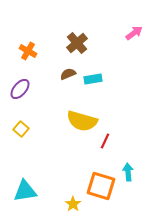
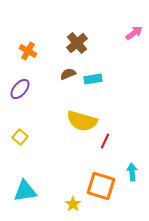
yellow square: moved 1 px left, 8 px down
cyan arrow: moved 4 px right
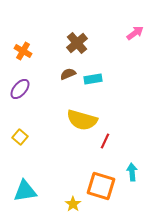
pink arrow: moved 1 px right
orange cross: moved 5 px left
yellow semicircle: moved 1 px up
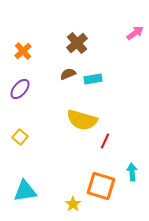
orange cross: rotated 18 degrees clockwise
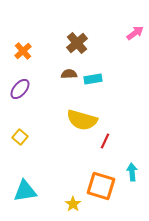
brown semicircle: moved 1 px right; rotated 21 degrees clockwise
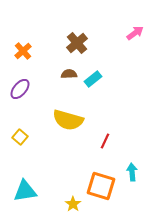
cyan rectangle: rotated 30 degrees counterclockwise
yellow semicircle: moved 14 px left
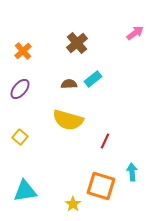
brown semicircle: moved 10 px down
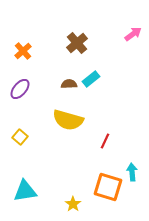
pink arrow: moved 2 px left, 1 px down
cyan rectangle: moved 2 px left
orange square: moved 7 px right, 1 px down
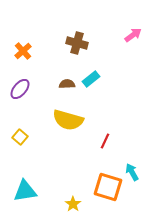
pink arrow: moved 1 px down
brown cross: rotated 35 degrees counterclockwise
brown semicircle: moved 2 px left
cyan arrow: rotated 24 degrees counterclockwise
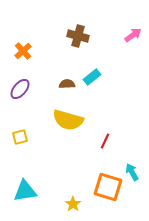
brown cross: moved 1 px right, 7 px up
cyan rectangle: moved 1 px right, 2 px up
yellow square: rotated 35 degrees clockwise
